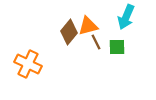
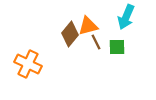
brown diamond: moved 1 px right, 2 px down
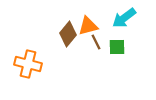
cyan arrow: moved 2 px left, 1 px down; rotated 30 degrees clockwise
brown diamond: moved 2 px left
orange cross: rotated 12 degrees counterclockwise
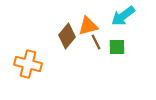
cyan arrow: moved 1 px left, 2 px up
brown diamond: moved 1 px left, 2 px down
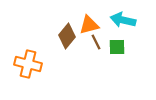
cyan arrow: moved 4 px down; rotated 50 degrees clockwise
orange triangle: moved 1 px right, 1 px up
